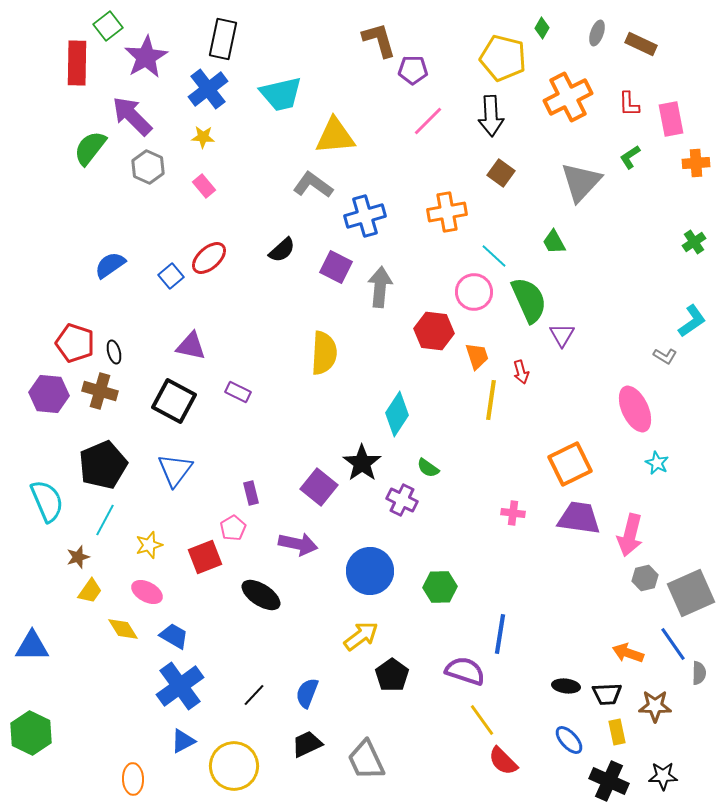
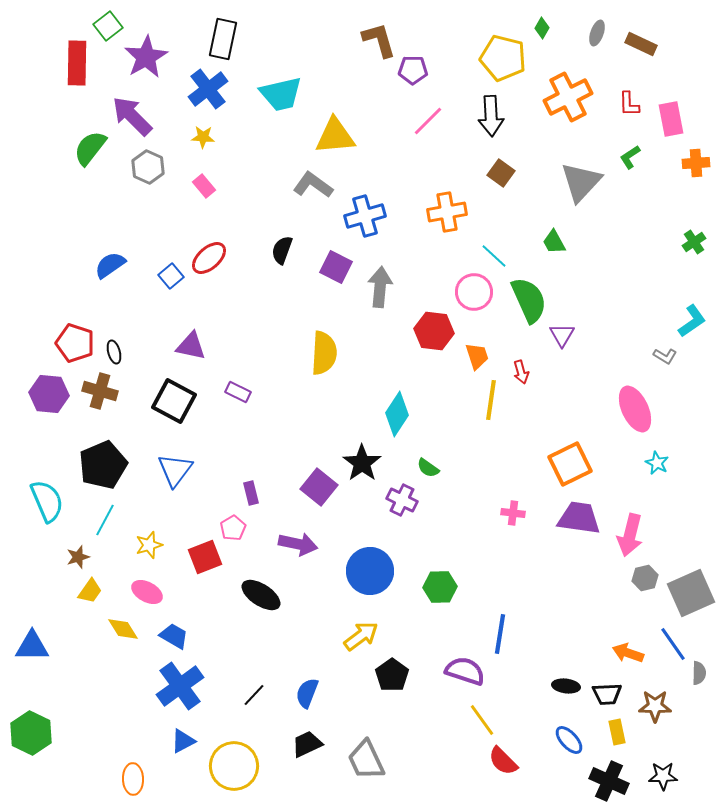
black semicircle at (282, 250): rotated 152 degrees clockwise
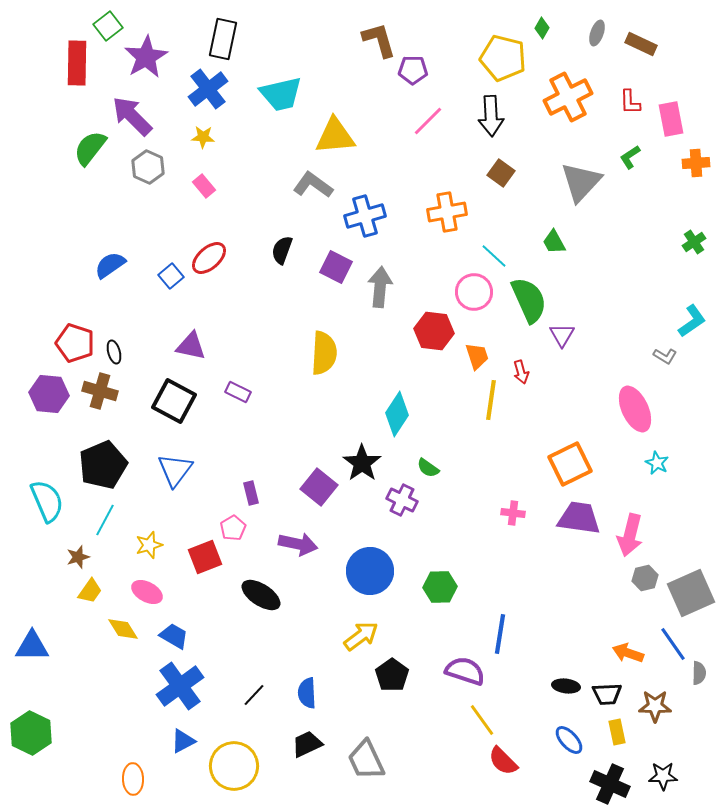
red L-shape at (629, 104): moved 1 px right, 2 px up
blue semicircle at (307, 693): rotated 24 degrees counterclockwise
black cross at (609, 781): moved 1 px right, 3 px down
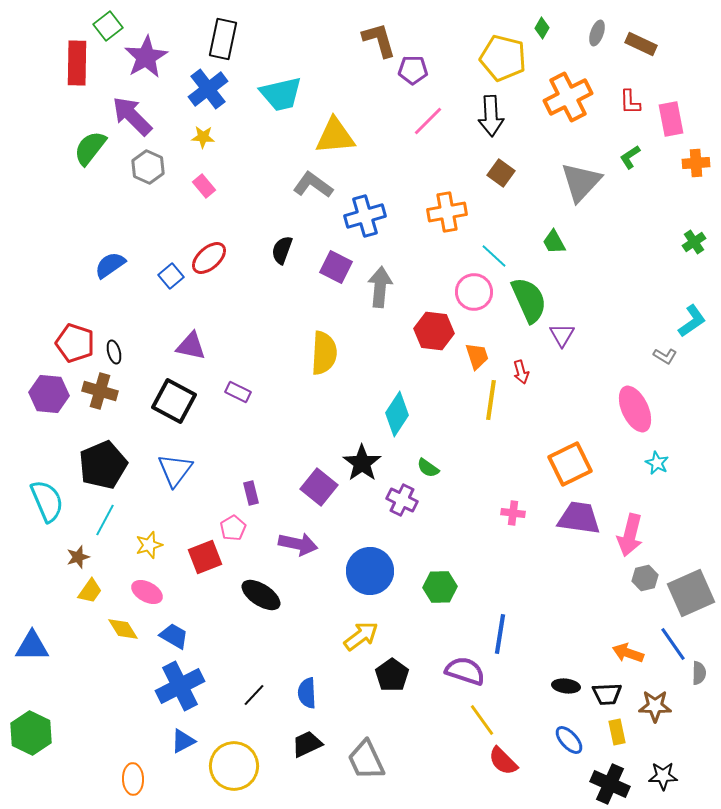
blue cross at (180, 686): rotated 9 degrees clockwise
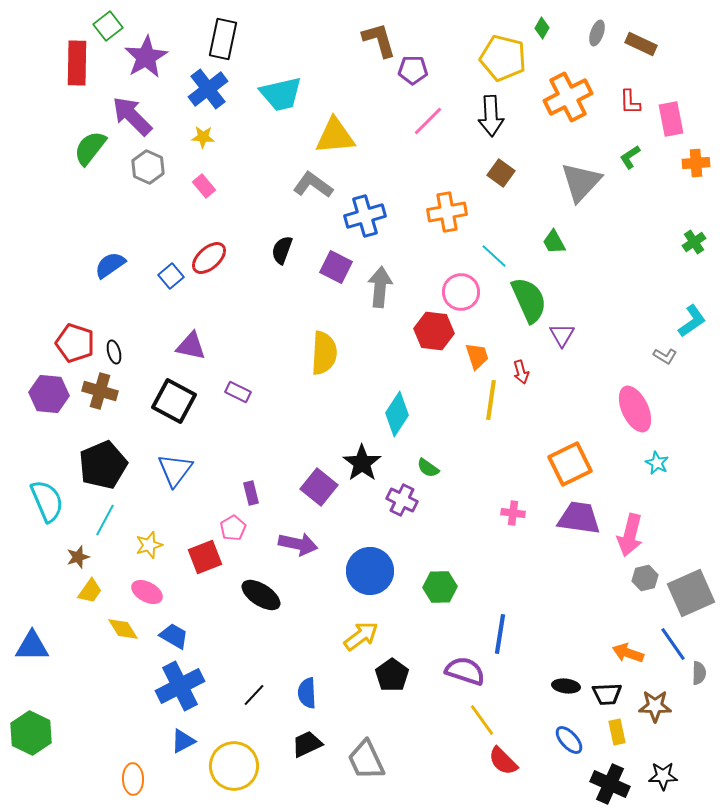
pink circle at (474, 292): moved 13 px left
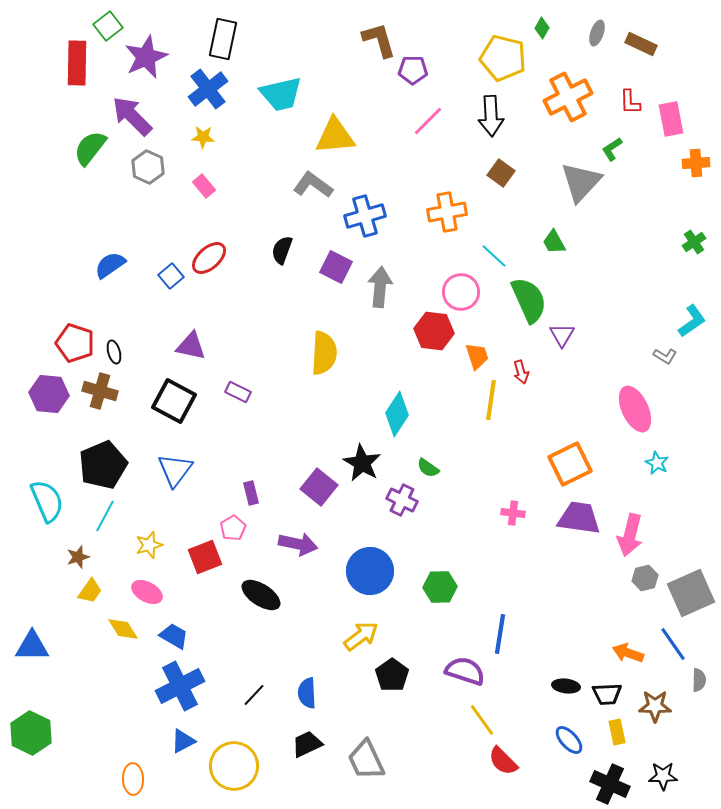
purple star at (146, 57): rotated 6 degrees clockwise
green L-shape at (630, 157): moved 18 px left, 8 px up
black star at (362, 463): rotated 6 degrees counterclockwise
cyan line at (105, 520): moved 4 px up
gray semicircle at (699, 673): moved 7 px down
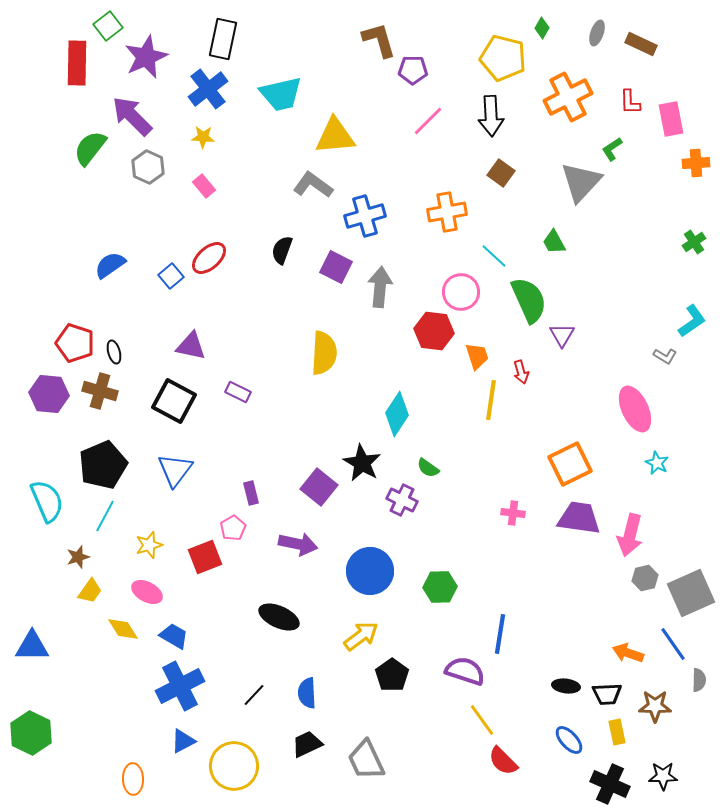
black ellipse at (261, 595): moved 18 px right, 22 px down; rotated 9 degrees counterclockwise
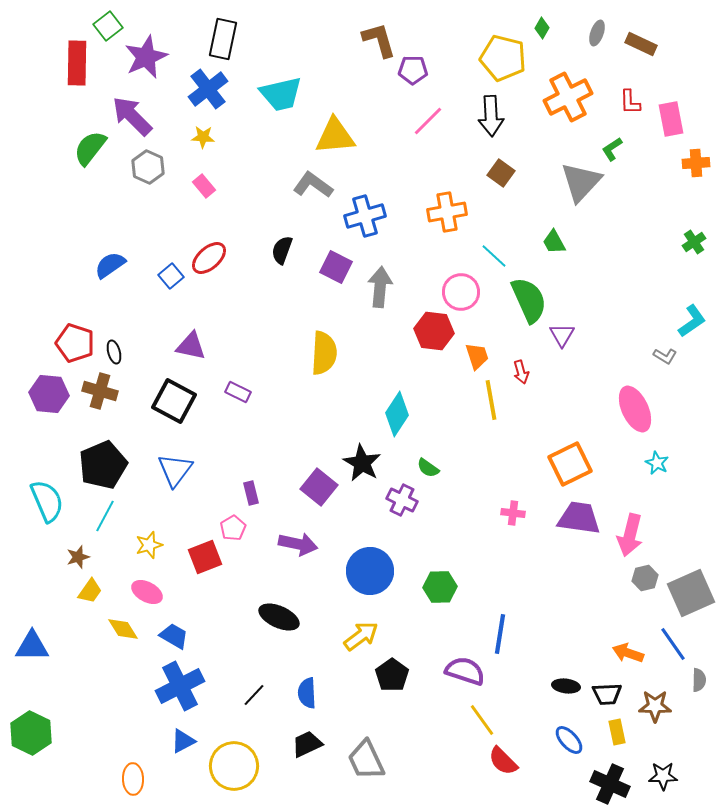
yellow line at (491, 400): rotated 18 degrees counterclockwise
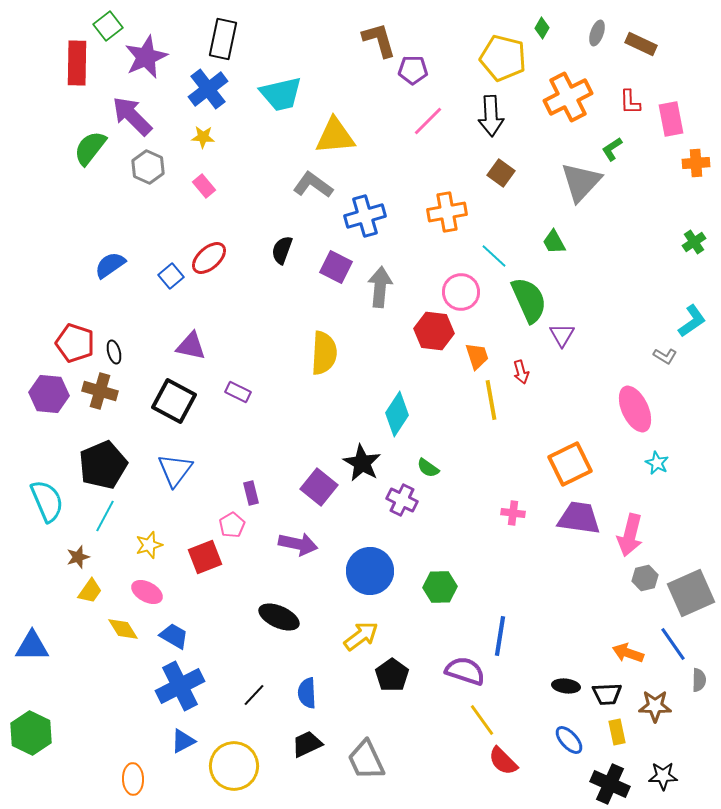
pink pentagon at (233, 528): moved 1 px left, 3 px up
blue line at (500, 634): moved 2 px down
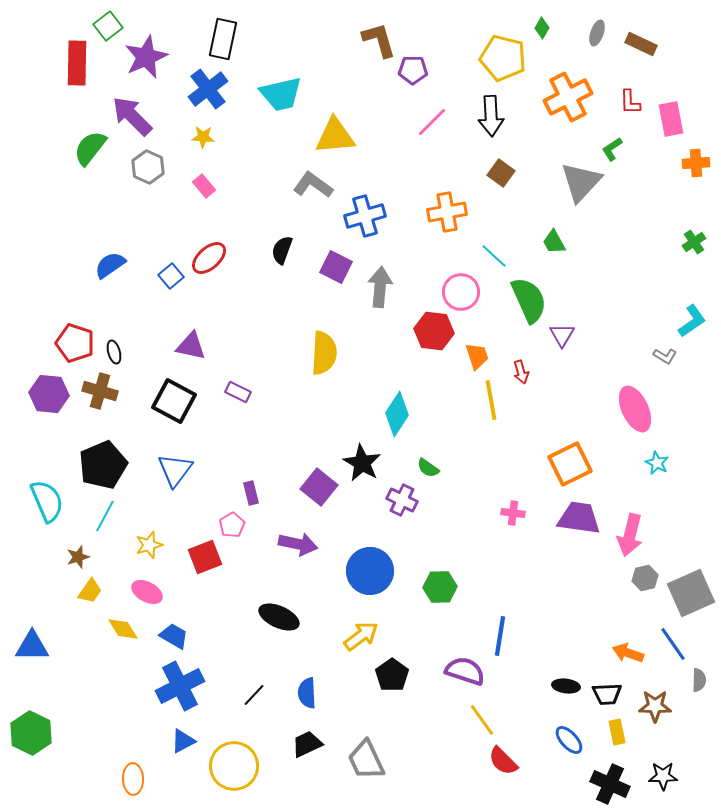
pink line at (428, 121): moved 4 px right, 1 px down
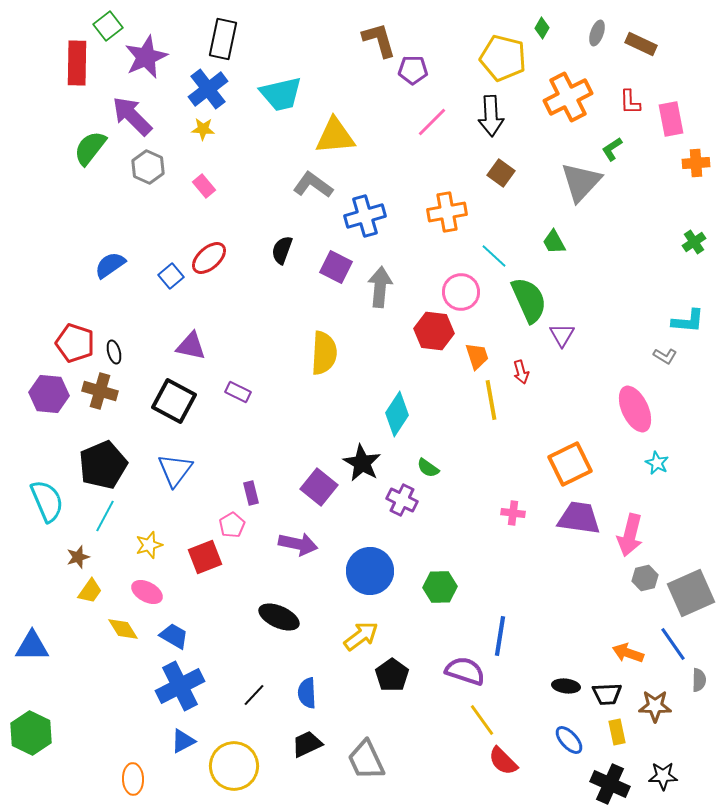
yellow star at (203, 137): moved 8 px up
cyan L-shape at (692, 321): moved 4 px left; rotated 40 degrees clockwise
